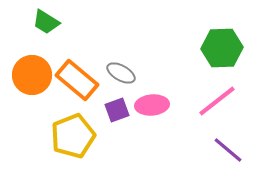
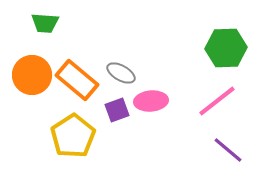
green trapezoid: moved 1 px left, 1 px down; rotated 28 degrees counterclockwise
green hexagon: moved 4 px right
pink ellipse: moved 1 px left, 4 px up
yellow pentagon: rotated 12 degrees counterclockwise
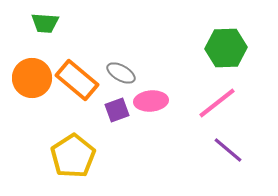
orange circle: moved 3 px down
pink line: moved 2 px down
yellow pentagon: moved 20 px down
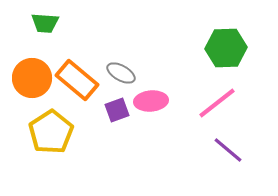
yellow pentagon: moved 22 px left, 24 px up
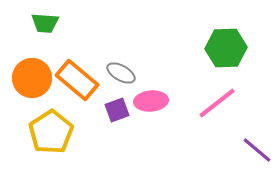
purple line: moved 29 px right
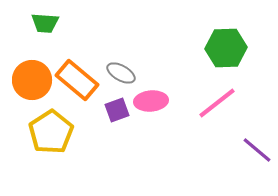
orange circle: moved 2 px down
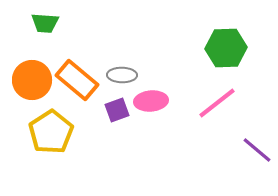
gray ellipse: moved 1 px right, 2 px down; rotated 28 degrees counterclockwise
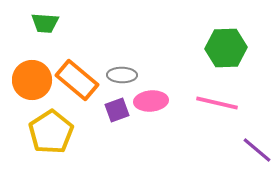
pink line: rotated 51 degrees clockwise
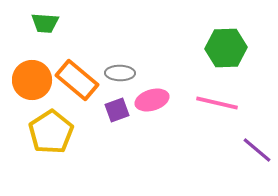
gray ellipse: moved 2 px left, 2 px up
pink ellipse: moved 1 px right, 1 px up; rotated 12 degrees counterclockwise
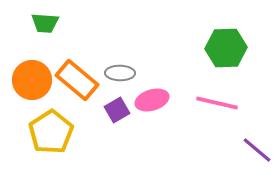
purple square: rotated 10 degrees counterclockwise
